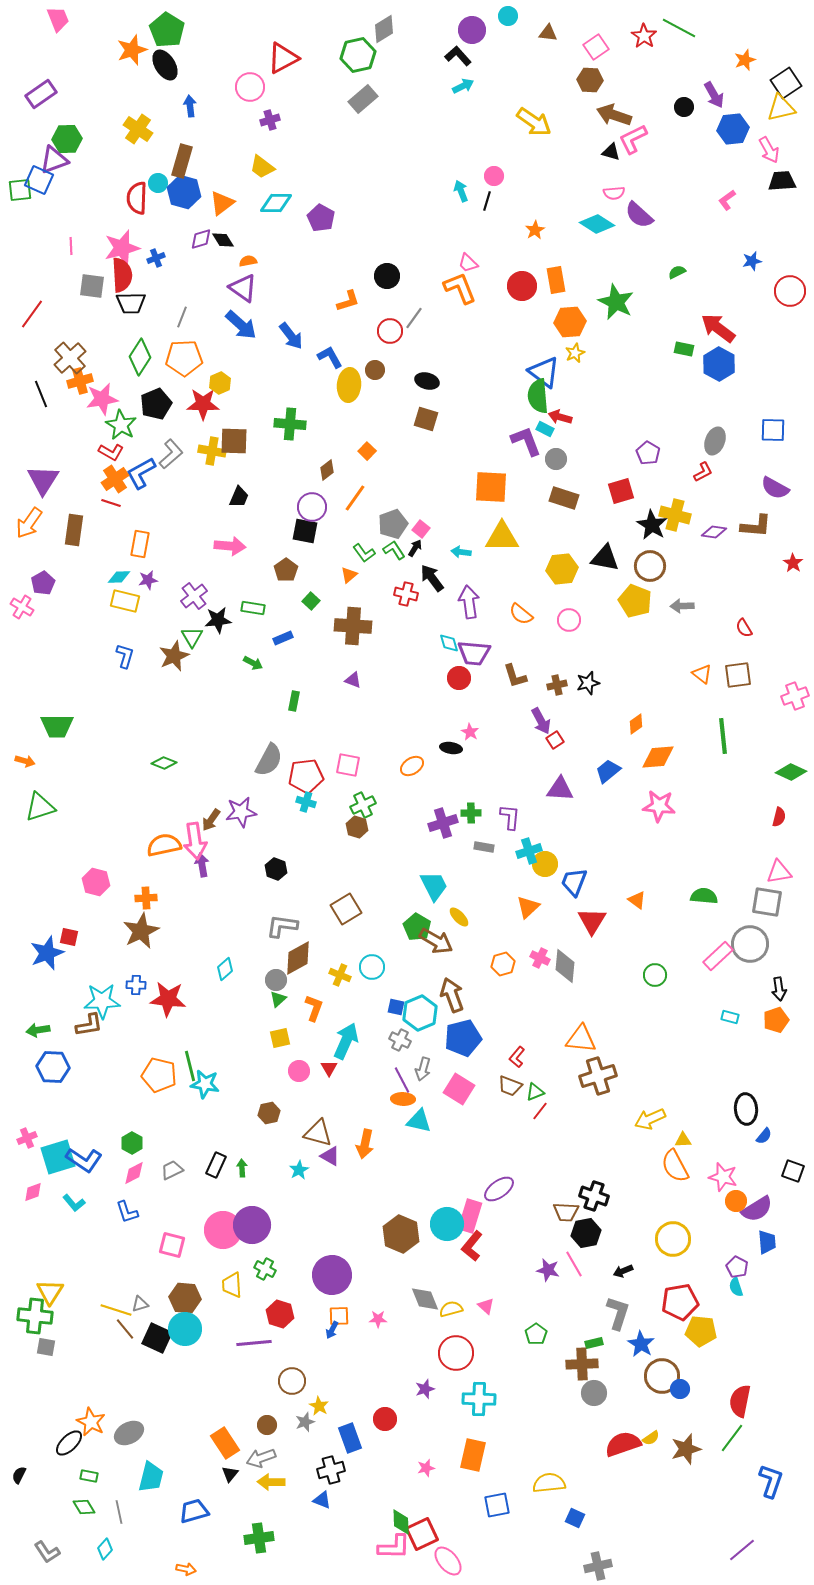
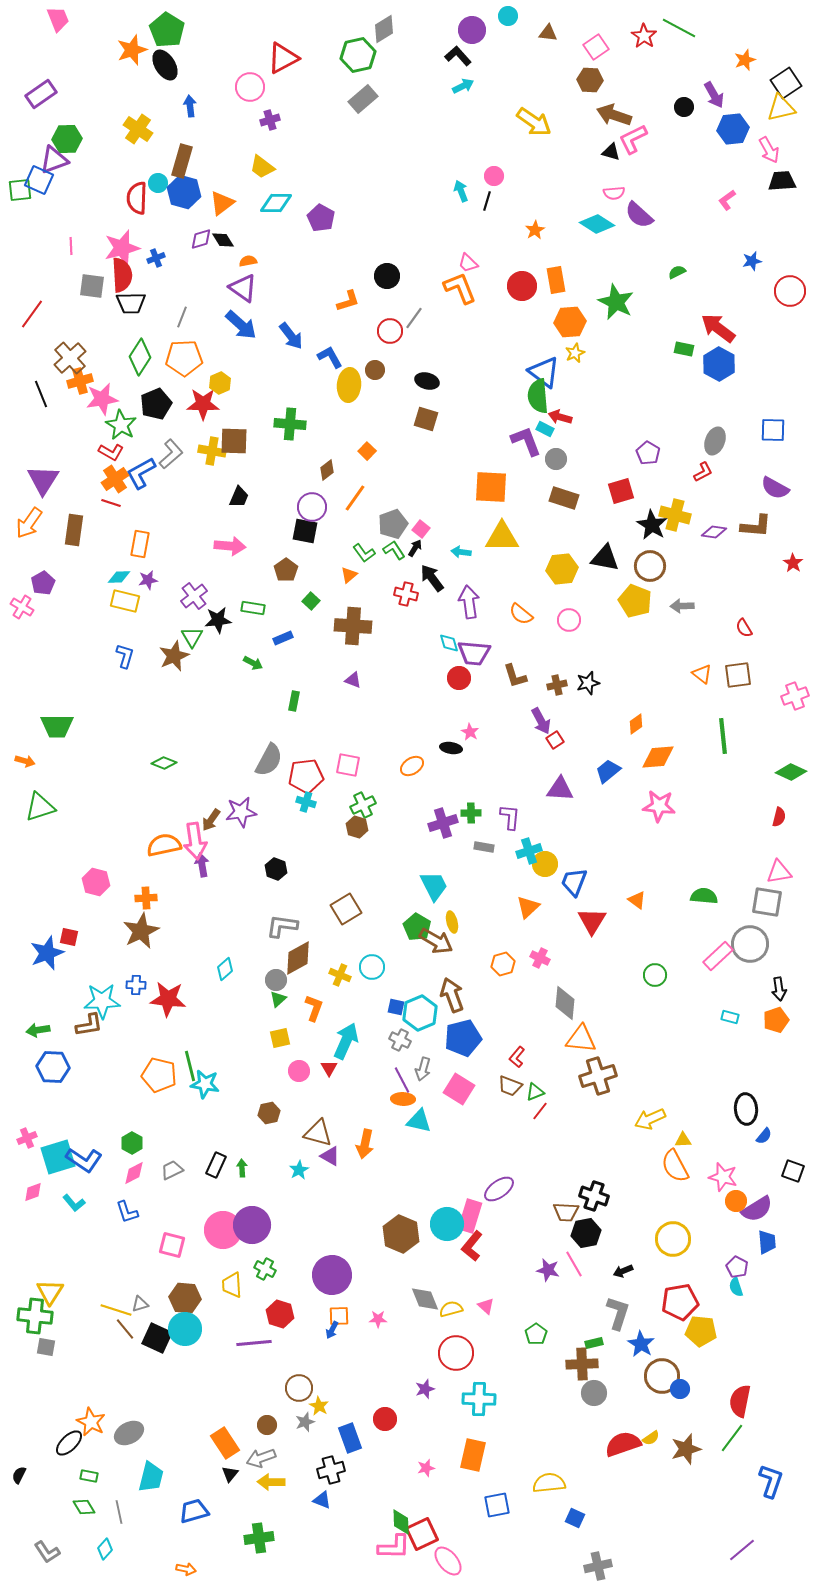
yellow ellipse at (459, 917): moved 7 px left, 5 px down; rotated 30 degrees clockwise
gray diamond at (565, 966): moved 37 px down
brown circle at (292, 1381): moved 7 px right, 7 px down
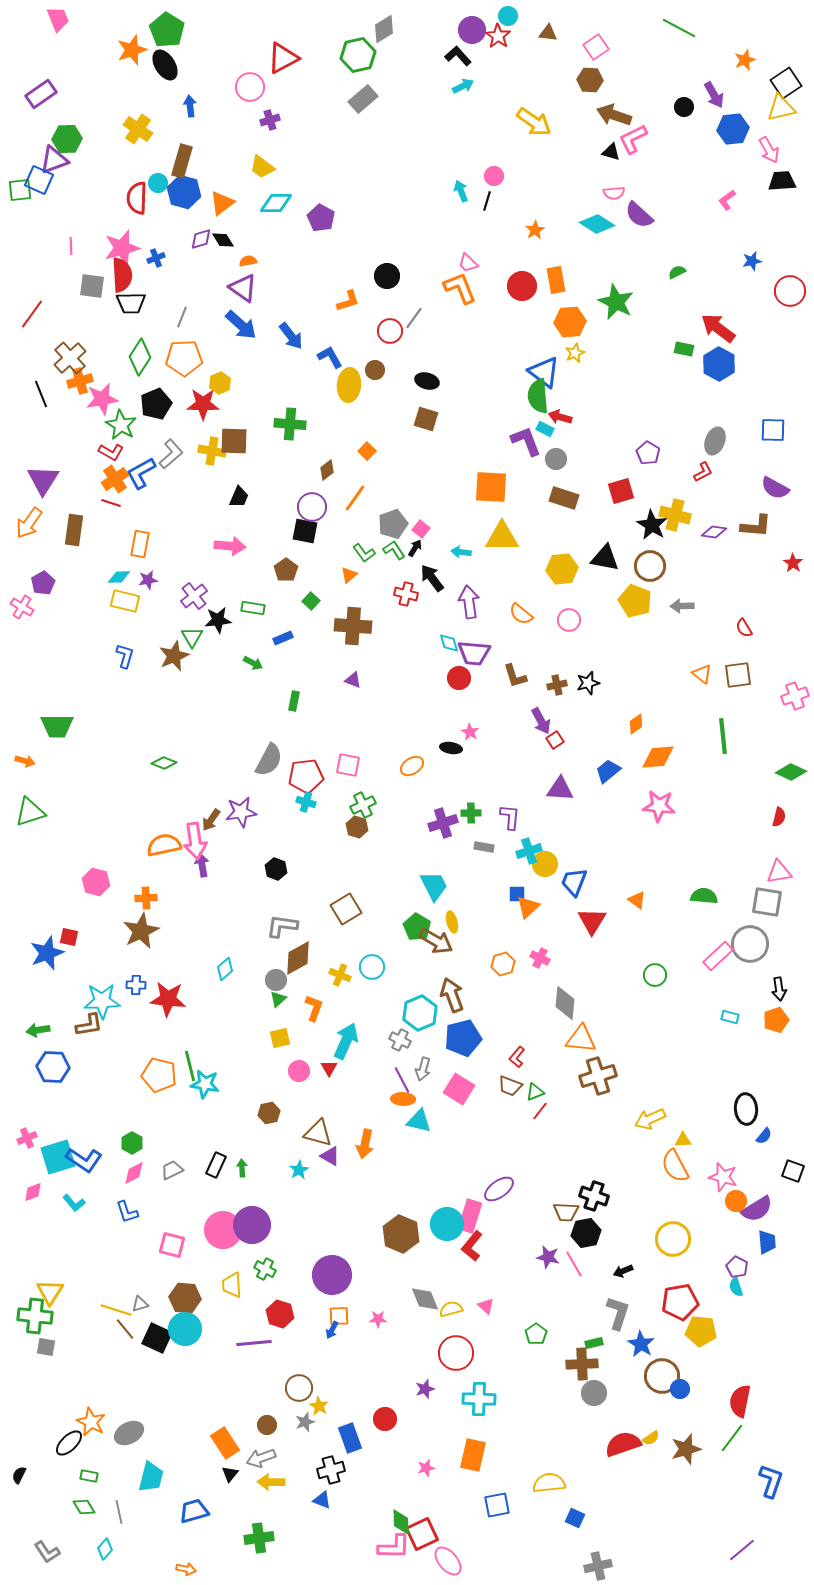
red star at (644, 36): moved 146 px left
green triangle at (40, 807): moved 10 px left, 5 px down
blue square at (396, 1007): moved 121 px right, 113 px up; rotated 12 degrees counterclockwise
purple star at (548, 1270): moved 13 px up
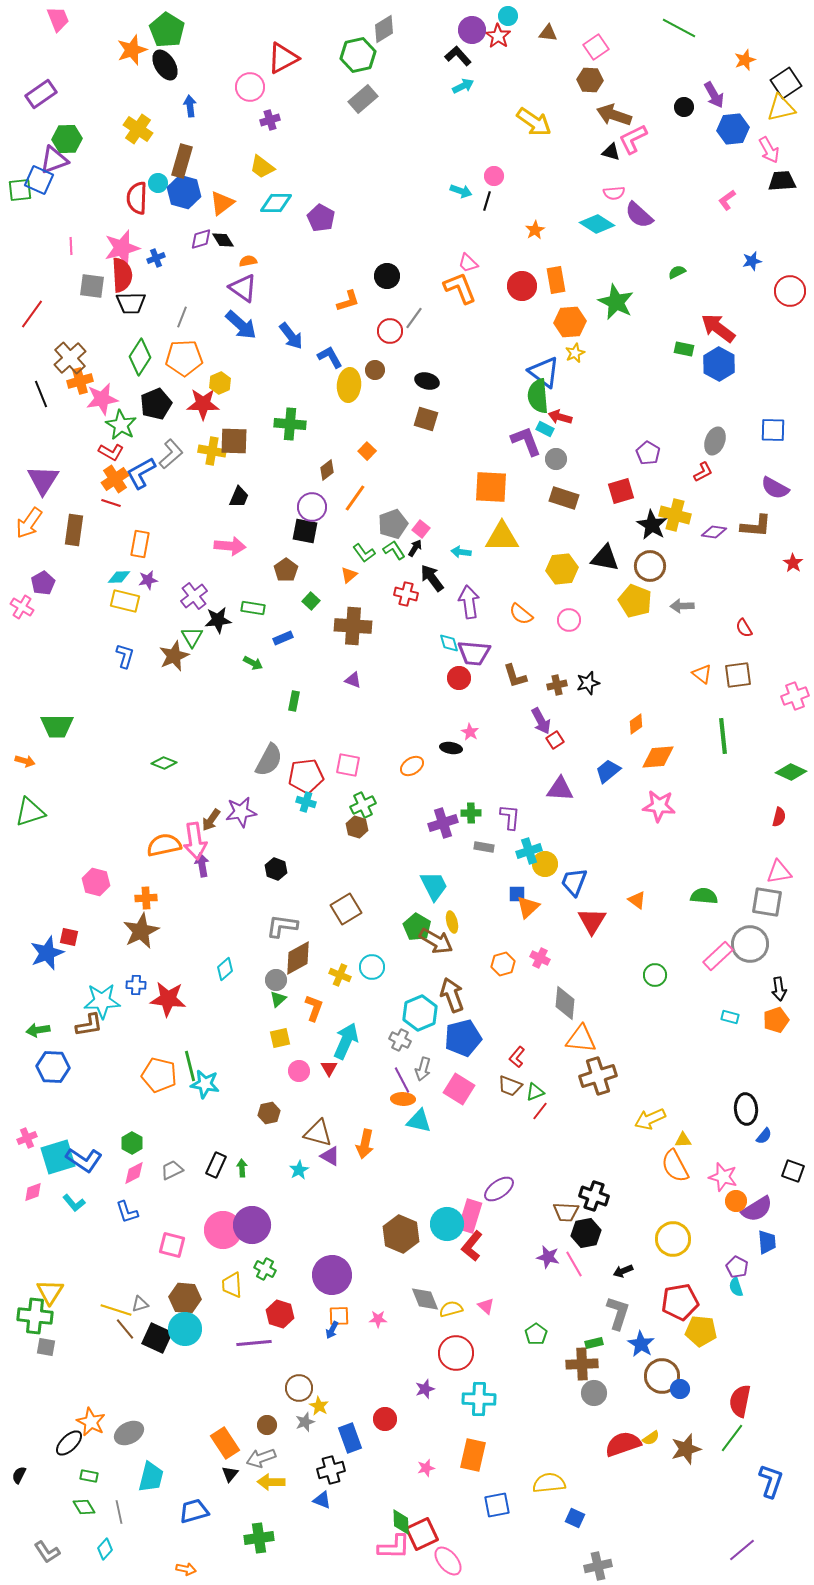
cyan arrow at (461, 191): rotated 130 degrees clockwise
